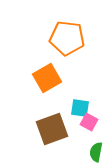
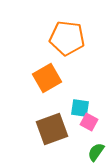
green semicircle: rotated 24 degrees clockwise
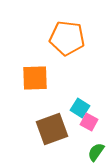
orange square: moved 12 px left; rotated 28 degrees clockwise
cyan square: rotated 24 degrees clockwise
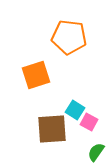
orange pentagon: moved 2 px right, 1 px up
orange square: moved 1 px right, 3 px up; rotated 16 degrees counterclockwise
cyan square: moved 5 px left, 2 px down
brown square: rotated 16 degrees clockwise
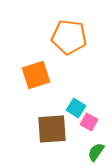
cyan square: moved 1 px right, 2 px up
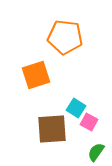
orange pentagon: moved 4 px left
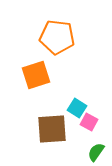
orange pentagon: moved 8 px left
cyan square: moved 1 px right
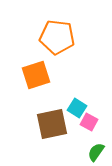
brown square: moved 5 px up; rotated 8 degrees counterclockwise
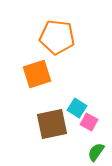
orange square: moved 1 px right, 1 px up
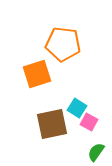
orange pentagon: moved 6 px right, 7 px down
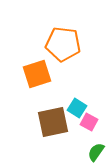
brown square: moved 1 px right, 2 px up
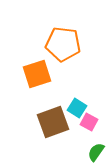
brown square: rotated 8 degrees counterclockwise
